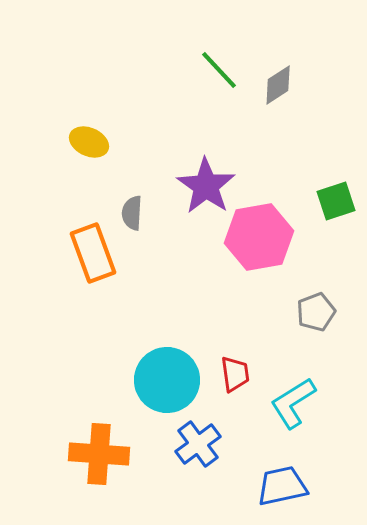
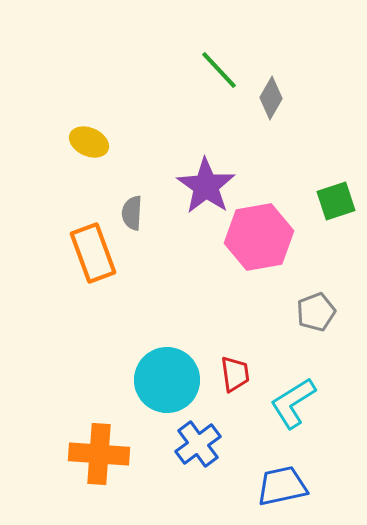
gray diamond: moved 7 px left, 13 px down; rotated 27 degrees counterclockwise
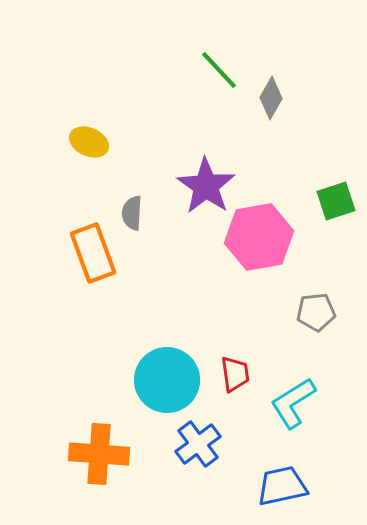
gray pentagon: rotated 15 degrees clockwise
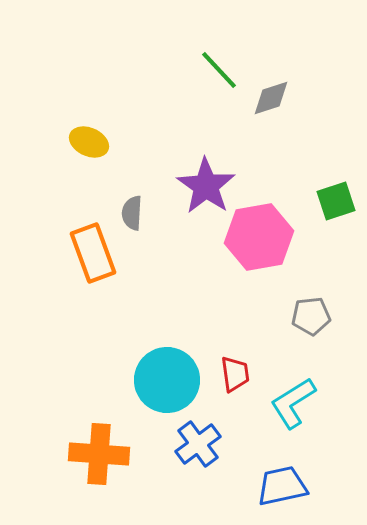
gray diamond: rotated 42 degrees clockwise
gray pentagon: moved 5 px left, 4 px down
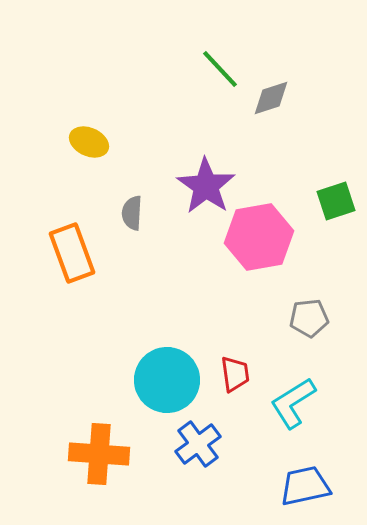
green line: moved 1 px right, 1 px up
orange rectangle: moved 21 px left
gray pentagon: moved 2 px left, 2 px down
blue trapezoid: moved 23 px right
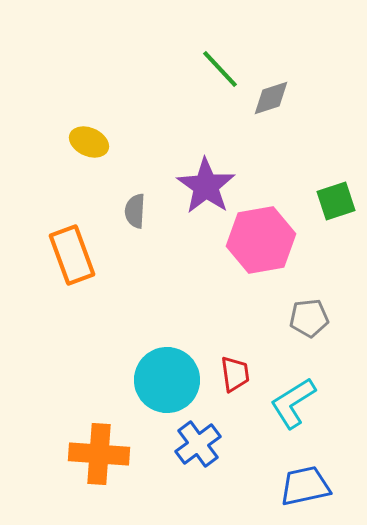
gray semicircle: moved 3 px right, 2 px up
pink hexagon: moved 2 px right, 3 px down
orange rectangle: moved 2 px down
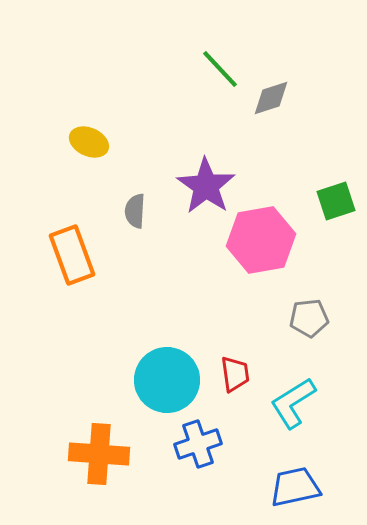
blue cross: rotated 18 degrees clockwise
blue trapezoid: moved 10 px left, 1 px down
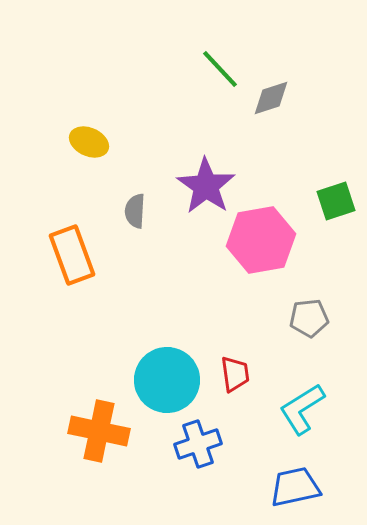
cyan L-shape: moved 9 px right, 6 px down
orange cross: moved 23 px up; rotated 8 degrees clockwise
